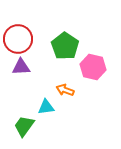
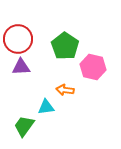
orange arrow: rotated 12 degrees counterclockwise
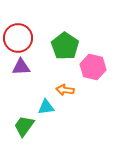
red circle: moved 1 px up
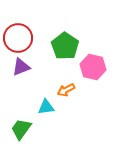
purple triangle: rotated 18 degrees counterclockwise
orange arrow: moved 1 px right; rotated 36 degrees counterclockwise
green trapezoid: moved 3 px left, 3 px down
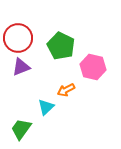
green pentagon: moved 4 px left; rotated 8 degrees counterclockwise
cyan triangle: rotated 36 degrees counterclockwise
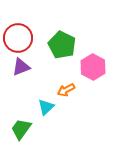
green pentagon: moved 1 px right, 1 px up
pink hexagon: rotated 15 degrees clockwise
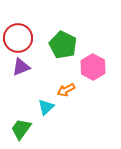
green pentagon: moved 1 px right
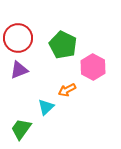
purple triangle: moved 2 px left, 3 px down
orange arrow: moved 1 px right
